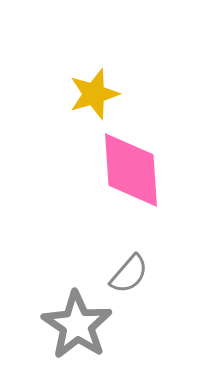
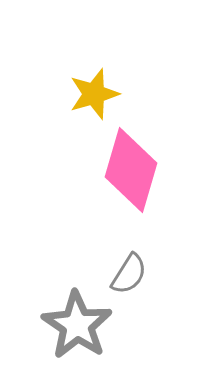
pink diamond: rotated 20 degrees clockwise
gray semicircle: rotated 9 degrees counterclockwise
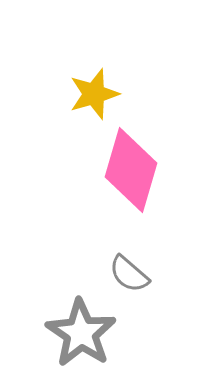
gray semicircle: rotated 99 degrees clockwise
gray star: moved 4 px right, 8 px down
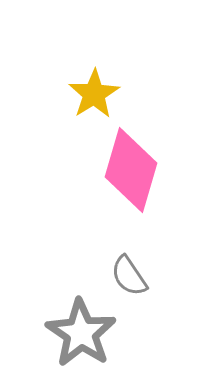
yellow star: rotated 15 degrees counterclockwise
gray semicircle: moved 2 px down; rotated 15 degrees clockwise
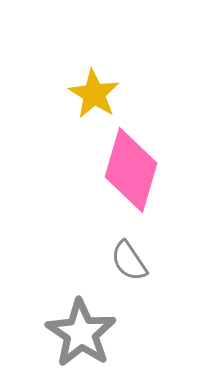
yellow star: rotated 9 degrees counterclockwise
gray semicircle: moved 15 px up
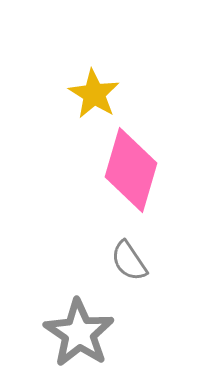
gray star: moved 2 px left
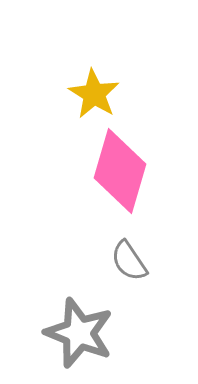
pink diamond: moved 11 px left, 1 px down
gray star: rotated 12 degrees counterclockwise
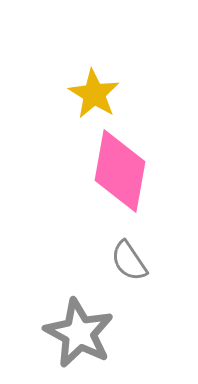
pink diamond: rotated 6 degrees counterclockwise
gray star: rotated 6 degrees clockwise
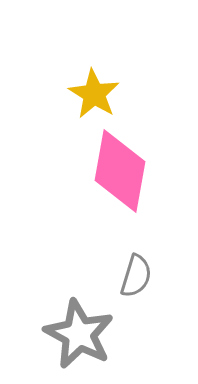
gray semicircle: moved 7 px right, 15 px down; rotated 129 degrees counterclockwise
gray star: moved 1 px down
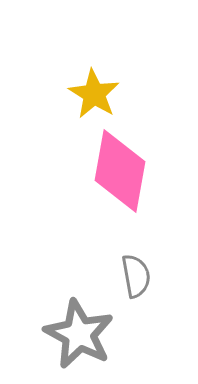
gray semicircle: rotated 27 degrees counterclockwise
